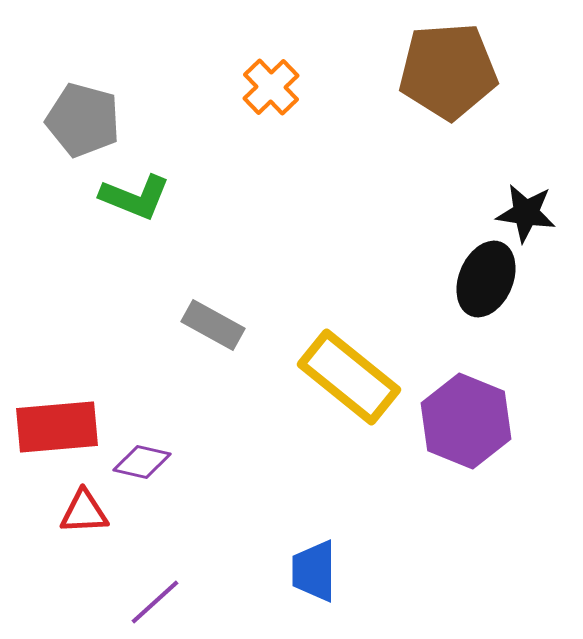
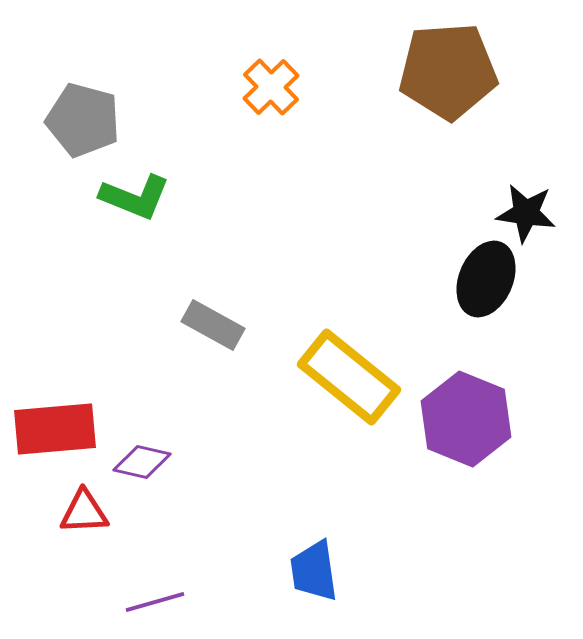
purple hexagon: moved 2 px up
red rectangle: moved 2 px left, 2 px down
blue trapezoid: rotated 8 degrees counterclockwise
purple line: rotated 26 degrees clockwise
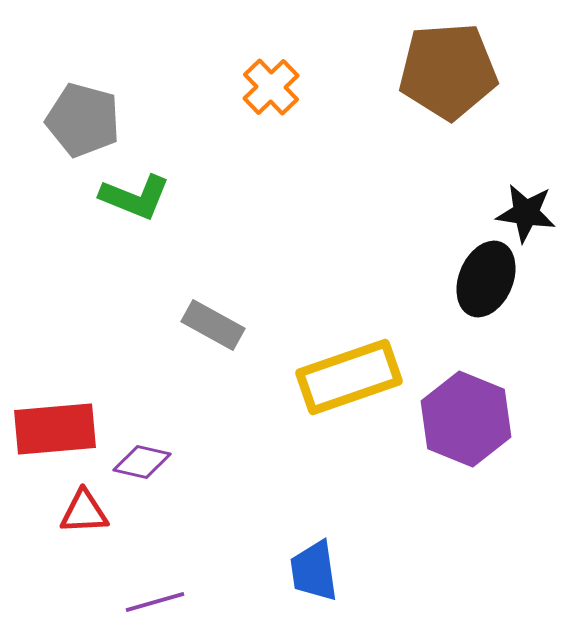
yellow rectangle: rotated 58 degrees counterclockwise
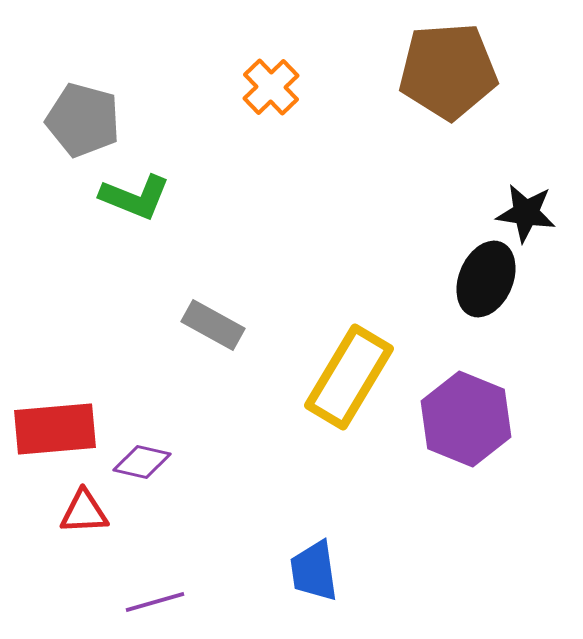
yellow rectangle: rotated 40 degrees counterclockwise
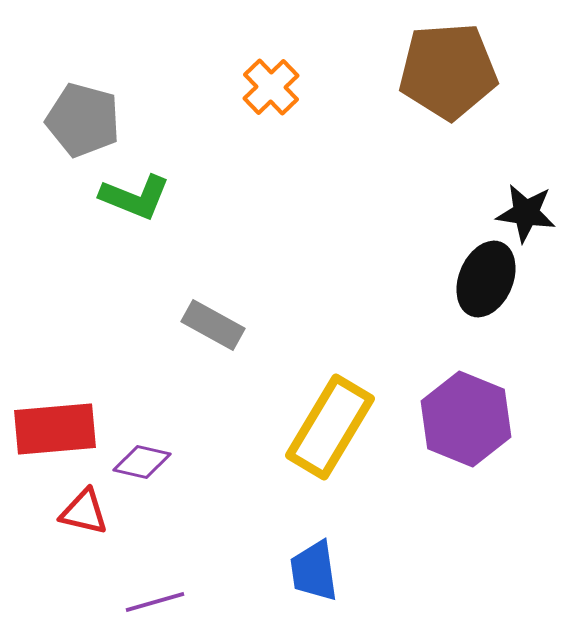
yellow rectangle: moved 19 px left, 50 px down
red triangle: rotated 16 degrees clockwise
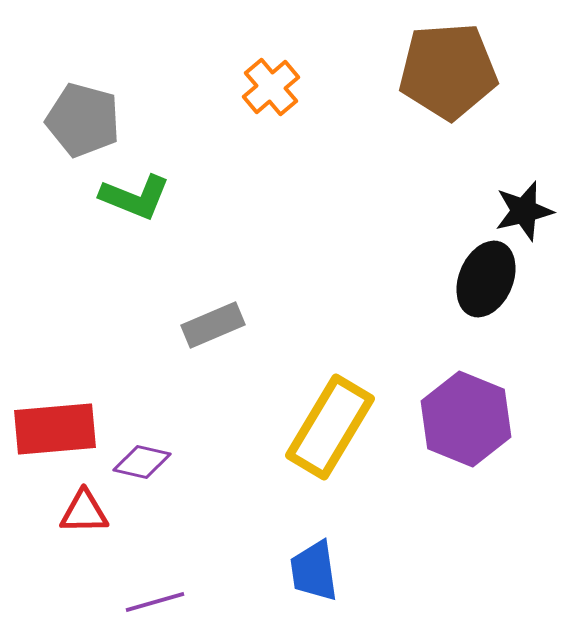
orange cross: rotated 4 degrees clockwise
black star: moved 2 px left, 2 px up; rotated 22 degrees counterclockwise
gray rectangle: rotated 52 degrees counterclockwise
red triangle: rotated 14 degrees counterclockwise
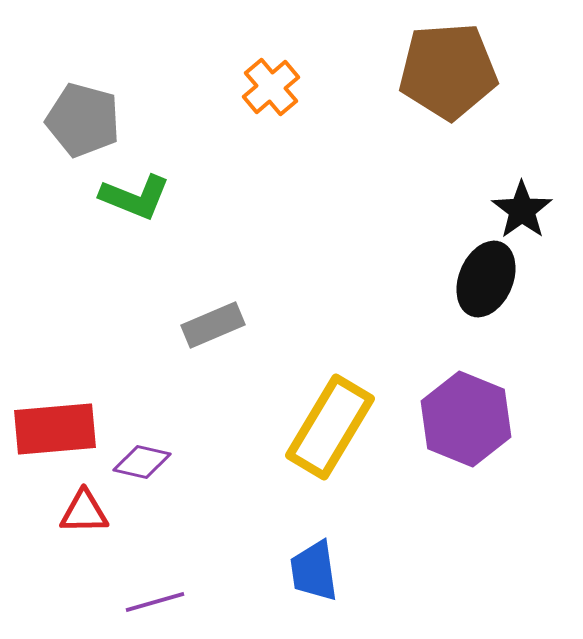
black star: moved 2 px left, 1 px up; rotated 22 degrees counterclockwise
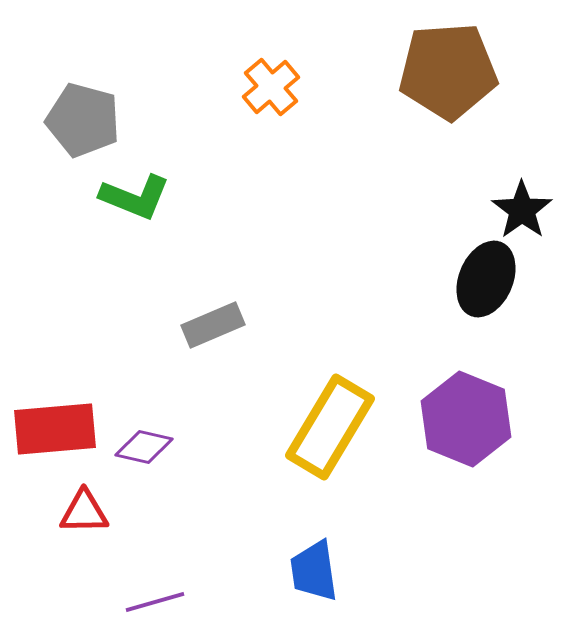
purple diamond: moved 2 px right, 15 px up
